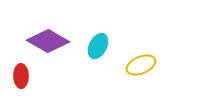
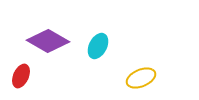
yellow ellipse: moved 13 px down
red ellipse: rotated 25 degrees clockwise
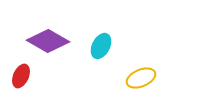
cyan ellipse: moved 3 px right
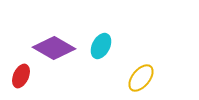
purple diamond: moved 6 px right, 7 px down
yellow ellipse: rotated 28 degrees counterclockwise
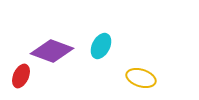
purple diamond: moved 2 px left, 3 px down; rotated 9 degrees counterclockwise
yellow ellipse: rotated 68 degrees clockwise
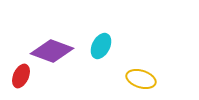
yellow ellipse: moved 1 px down
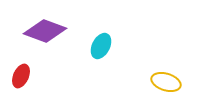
purple diamond: moved 7 px left, 20 px up
yellow ellipse: moved 25 px right, 3 px down
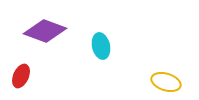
cyan ellipse: rotated 40 degrees counterclockwise
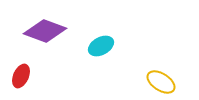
cyan ellipse: rotated 75 degrees clockwise
yellow ellipse: moved 5 px left; rotated 16 degrees clockwise
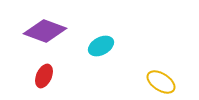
red ellipse: moved 23 px right
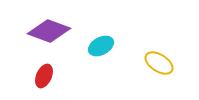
purple diamond: moved 4 px right
yellow ellipse: moved 2 px left, 19 px up
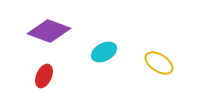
cyan ellipse: moved 3 px right, 6 px down
